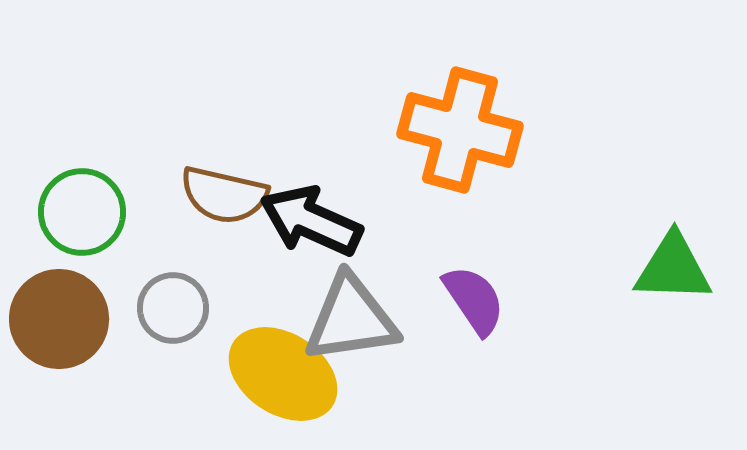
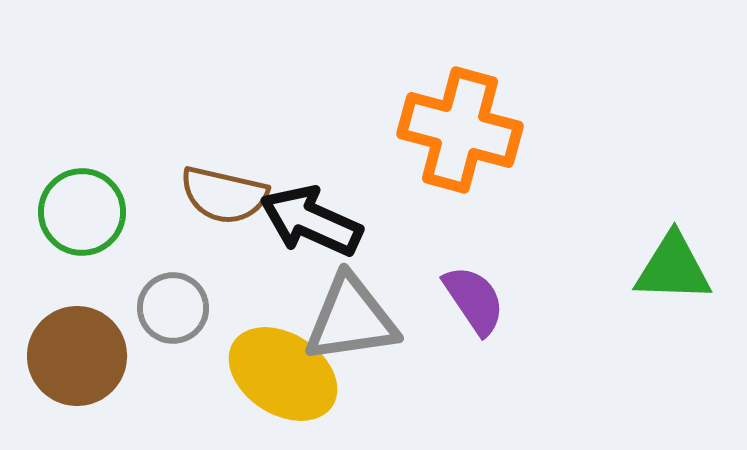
brown circle: moved 18 px right, 37 px down
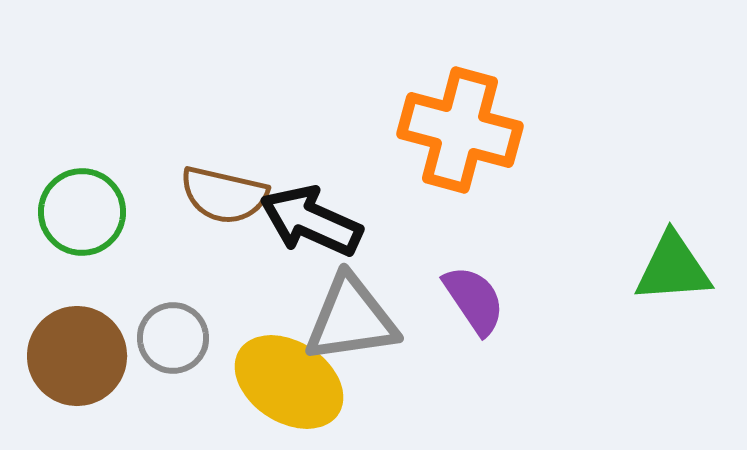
green triangle: rotated 6 degrees counterclockwise
gray circle: moved 30 px down
yellow ellipse: moved 6 px right, 8 px down
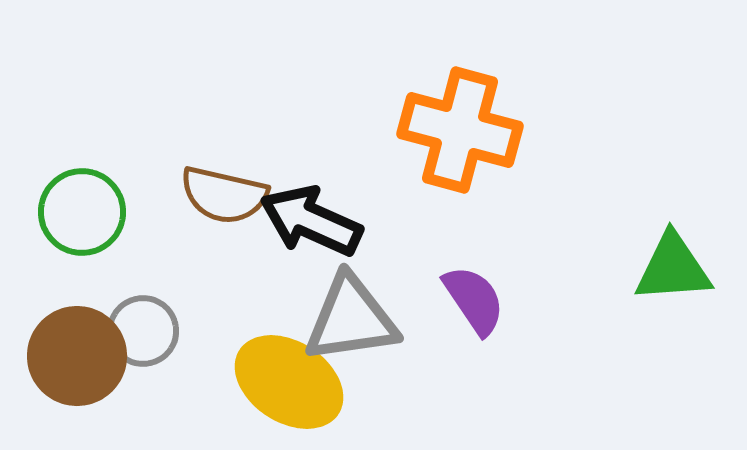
gray circle: moved 30 px left, 7 px up
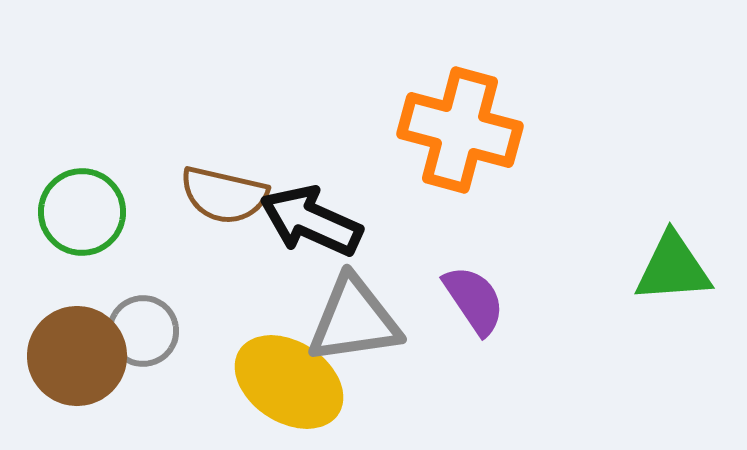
gray triangle: moved 3 px right, 1 px down
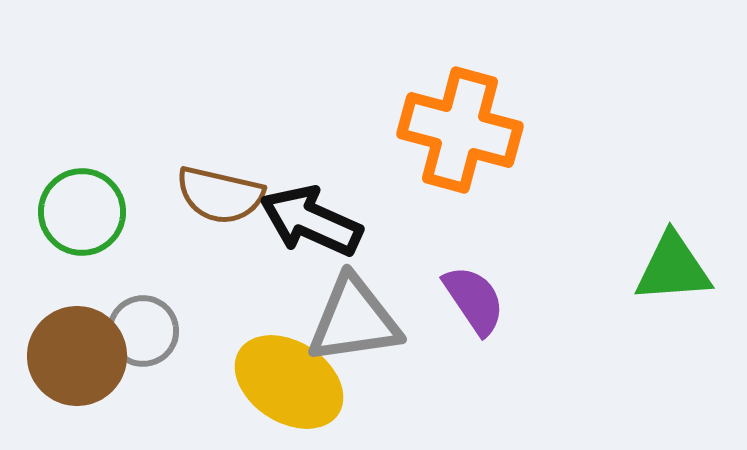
brown semicircle: moved 4 px left
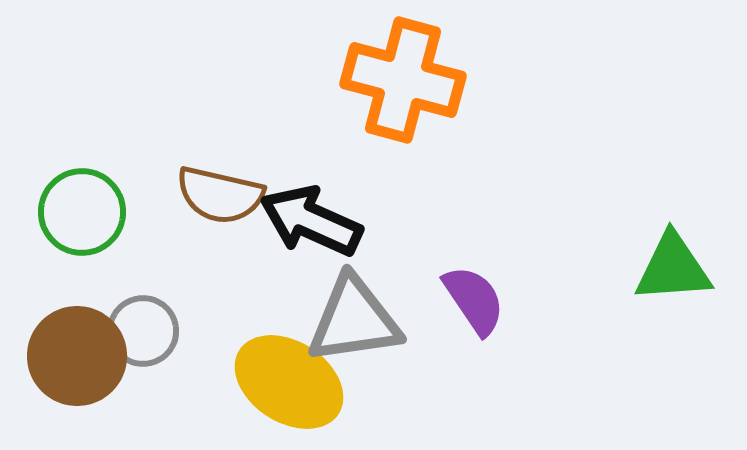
orange cross: moved 57 px left, 50 px up
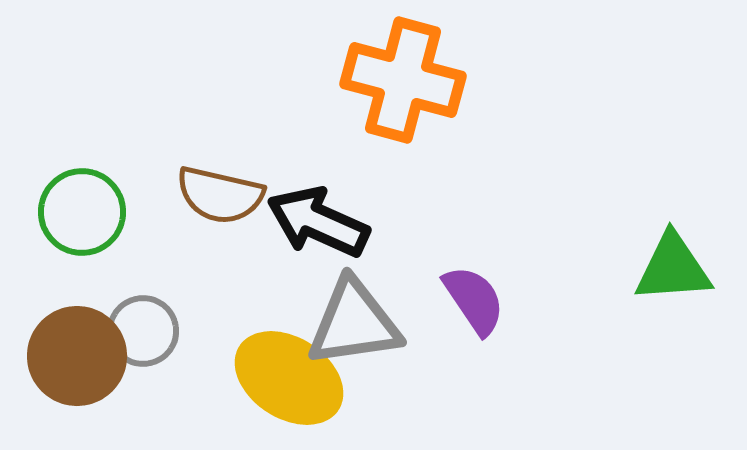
black arrow: moved 7 px right, 1 px down
gray triangle: moved 3 px down
yellow ellipse: moved 4 px up
